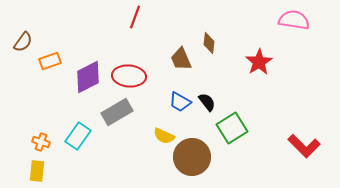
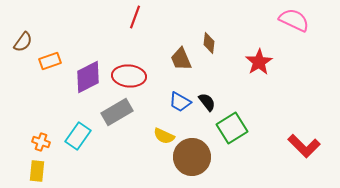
pink semicircle: rotated 16 degrees clockwise
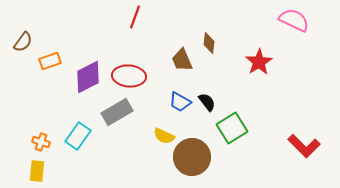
brown trapezoid: moved 1 px right, 1 px down
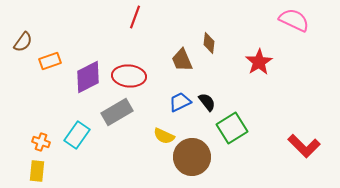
blue trapezoid: rotated 125 degrees clockwise
cyan rectangle: moved 1 px left, 1 px up
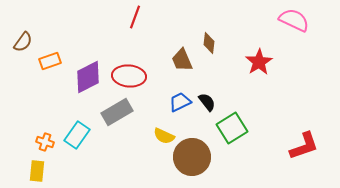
orange cross: moved 4 px right
red L-shape: rotated 64 degrees counterclockwise
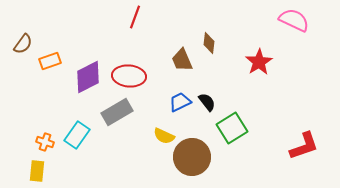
brown semicircle: moved 2 px down
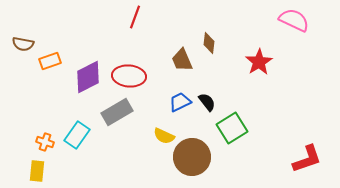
brown semicircle: rotated 65 degrees clockwise
red L-shape: moved 3 px right, 13 px down
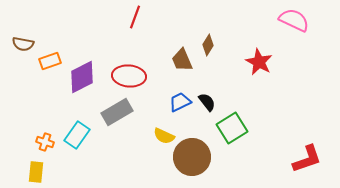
brown diamond: moved 1 px left, 2 px down; rotated 25 degrees clockwise
red star: rotated 12 degrees counterclockwise
purple diamond: moved 6 px left
yellow rectangle: moved 1 px left, 1 px down
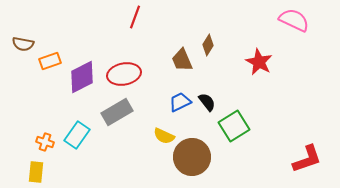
red ellipse: moved 5 px left, 2 px up; rotated 16 degrees counterclockwise
green square: moved 2 px right, 2 px up
